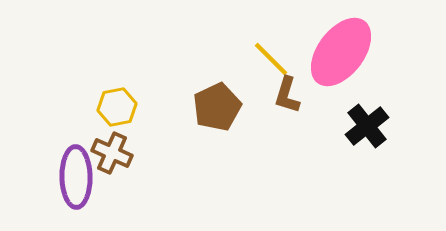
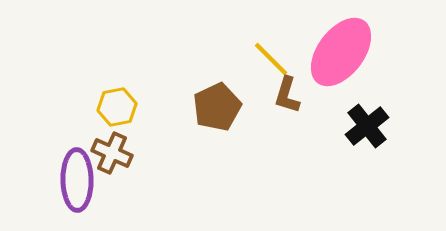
purple ellipse: moved 1 px right, 3 px down
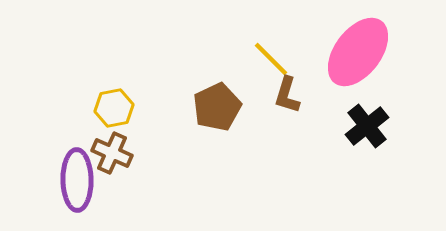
pink ellipse: moved 17 px right
yellow hexagon: moved 3 px left, 1 px down
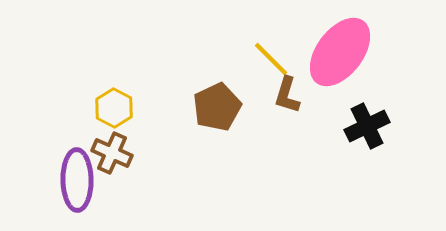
pink ellipse: moved 18 px left
yellow hexagon: rotated 21 degrees counterclockwise
black cross: rotated 12 degrees clockwise
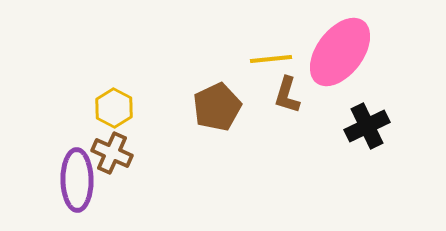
yellow line: rotated 51 degrees counterclockwise
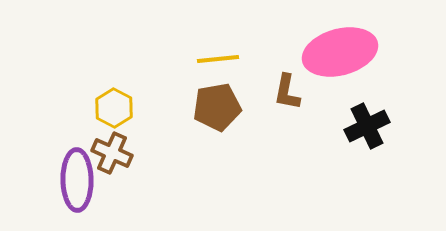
pink ellipse: rotated 38 degrees clockwise
yellow line: moved 53 px left
brown L-shape: moved 3 px up; rotated 6 degrees counterclockwise
brown pentagon: rotated 15 degrees clockwise
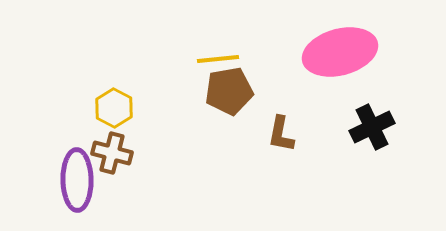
brown L-shape: moved 6 px left, 42 px down
brown pentagon: moved 12 px right, 16 px up
black cross: moved 5 px right, 1 px down
brown cross: rotated 9 degrees counterclockwise
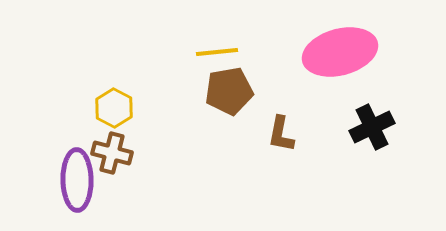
yellow line: moved 1 px left, 7 px up
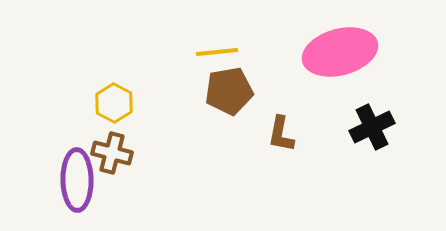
yellow hexagon: moved 5 px up
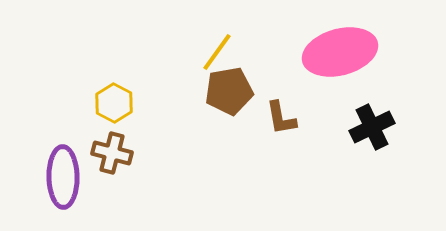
yellow line: rotated 48 degrees counterclockwise
brown L-shape: moved 16 px up; rotated 21 degrees counterclockwise
purple ellipse: moved 14 px left, 3 px up
